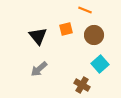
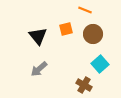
brown circle: moved 1 px left, 1 px up
brown cross: moved 2 px right
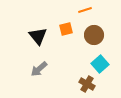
orange line: rotated 40 degrees counterclockwise
brown circle: moved 1 px right, 1 px down
brown cross: moved 3 px right, 1 px up
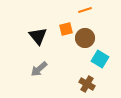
brown circle: moved 9 px left, 3 px down
cyan square: moved 5 px up; rotated 18 degrees counterclockwise
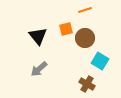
cyan square: moved 2 px down
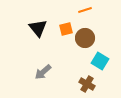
black triangle: moved 8 px up
gray arrow: moved 4 px right, 3 px down
